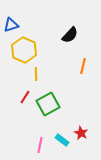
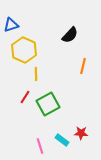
red star: rotated 24 degrees counterclockwise
pink line: moved 1 px down; rotated 28 degrees counterclockwise
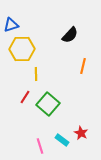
yellow hexagon: moved 2 px left, 1 px up; rotated 25 degrees counterclockwise
green square: rotated 20 degrees counterclockwise
red star: rotated 24 degrees clockwise
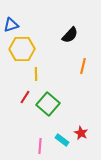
pink line: rotated 21 degrees clockwise
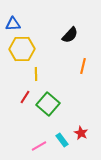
blue triangle: moved 2 px right, 1 px up; rotated 14 degrees clockwise
cyan rectangle: rotated 16 degrees clockwise
pink line: moved 1 px left; rotated 56 degrees clockwise
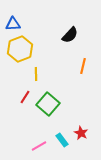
yellow hexagon: moved 2 px left; rotated 20 degrees counterclockwise
